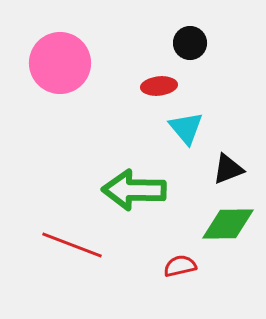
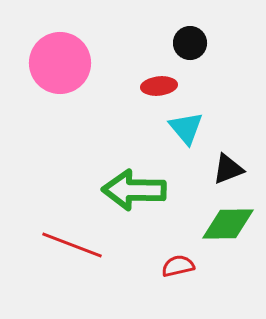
red semicircle: moved 2 px left
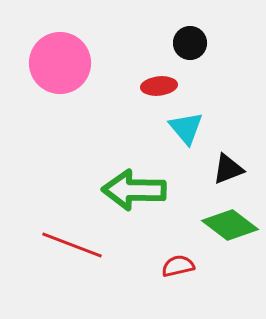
green diamond: moved 2 px right, 1 px down; rotated 38 degrees clockwise
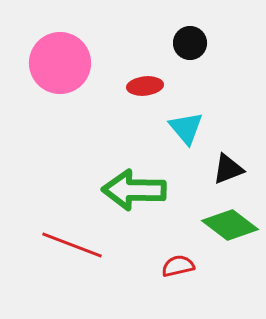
red ellipse: moved 14 px left
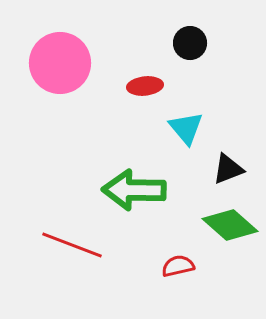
green diamond: rotated 4 degrees clockwise
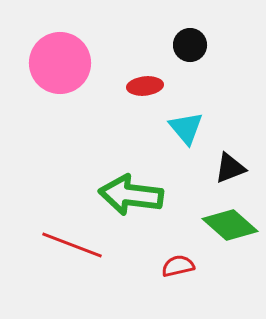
black circle: moved 2 px down
black triangle: moved 2 px right, 1 px up
green arrow: moved 3 px left, 5 px down; rotated 6 degrees clockwise
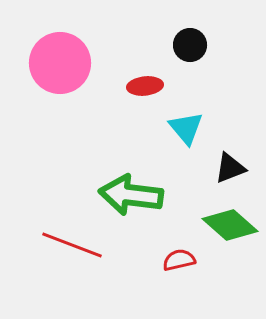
red semicircle: moved 1 px right, 6 px up
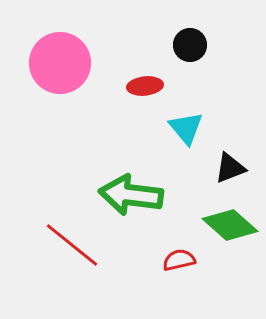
red line: rotated 18 degrees clockwise
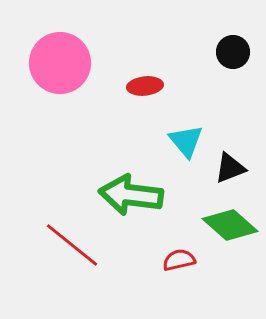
black circle: moved 43 px right, 7 px down
cyan triangle: moved 13 px down
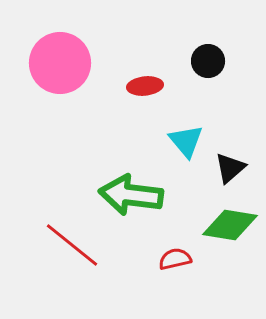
black circle: moved 25 px left, 9 px down
black triangle: rotated 20 degrees counterclockwise
green diamond: rotated 32 degrees counterclockwise
red semicircle: moved 4 px left, 1 px up
